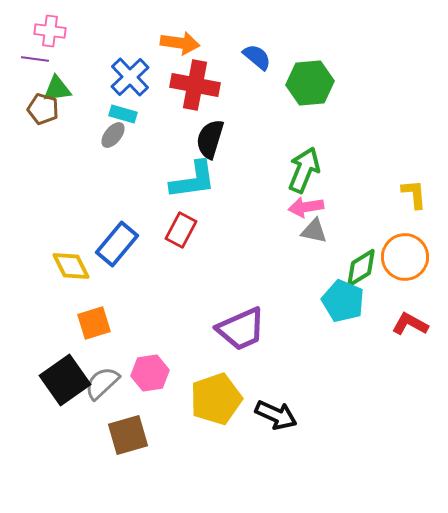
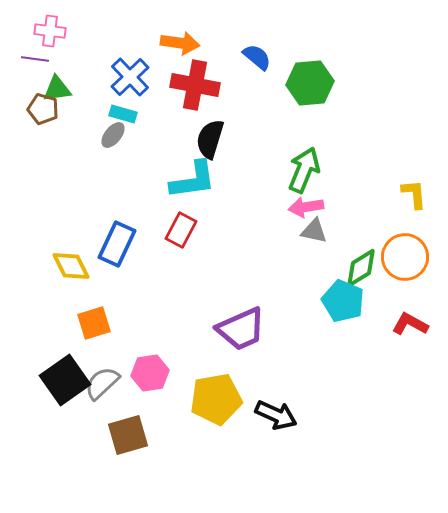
blue rectangle: rotated 15 degrees counterclockwise
yellow pentagon: rotated 9 degrees clockwise
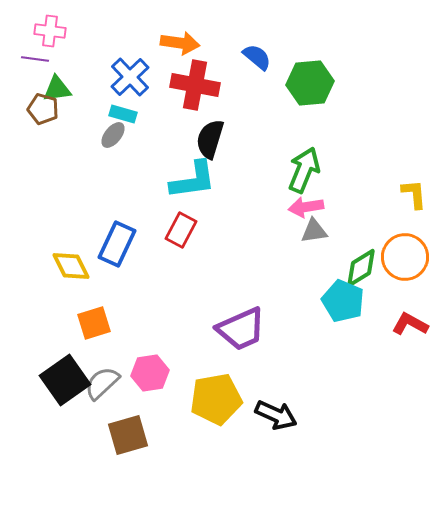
gray triangle: rotated 20 degrees counterclockwise
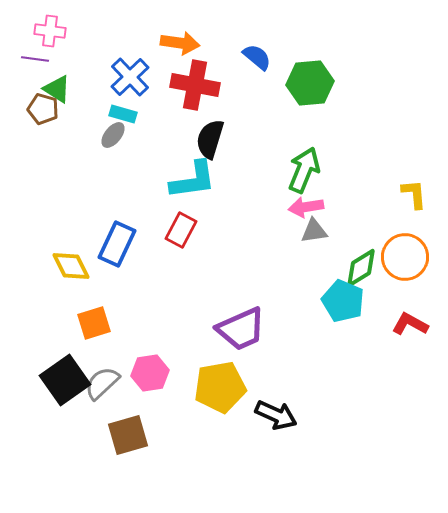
green triangle: rotated 40 degrees clockwise
yellow pentagon: moved 4 px right, 12 px up
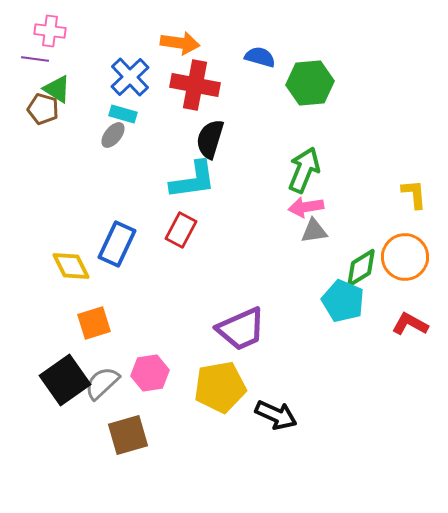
blue semicircle: moved 3 px right; rotated 24 degrees counterclockwise
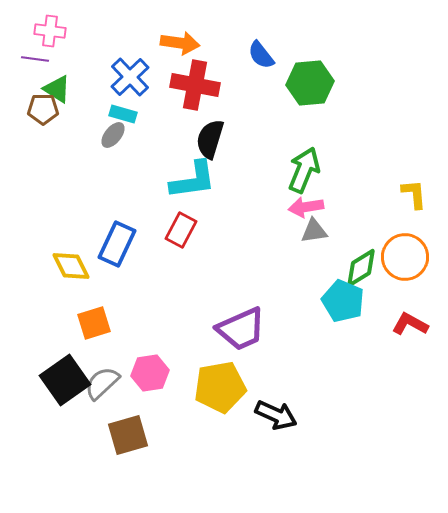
blue semicircle: moved 1 px right, 2 px up; rotated 144 degrees counterclockwise
brown pentagon: rotated 16 degrees counterclockwise
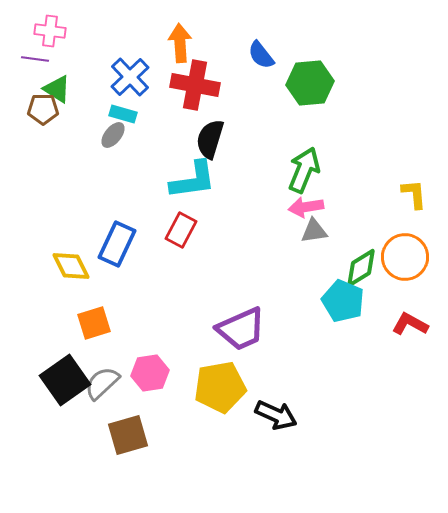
orange arrow: rotated 102 degrees counterclockwise
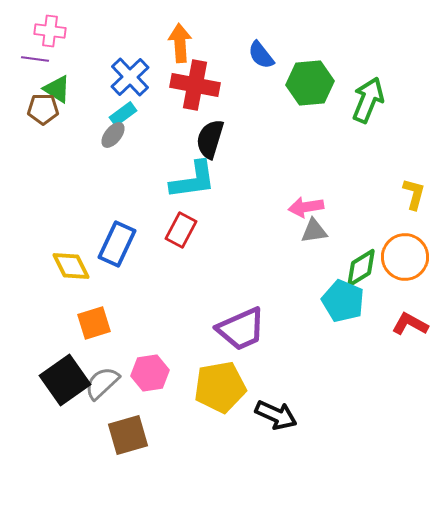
cyan rectangle: rotated 52 degrees counterclockwise
green arrow: moved 64 px right, 70 px up
yellow L-shape: rotated 20 degrees clockwise
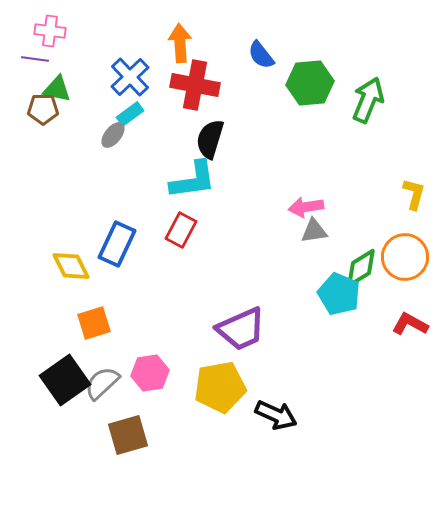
green triangle: rotated 20 degrees counterclockwise
cyan rectangle: moved 7 px right
cyan pentagon: moved 4 px left, 7 px up
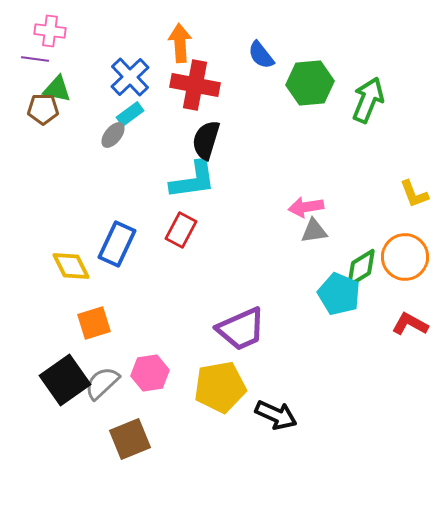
black semicircle: moved 4 px left, 1 px down
yellow L-shape: rotated 144 degrees clockwise
brown square: moved 2 px right, 4 px down; rotated 6 degrees counterclockwise
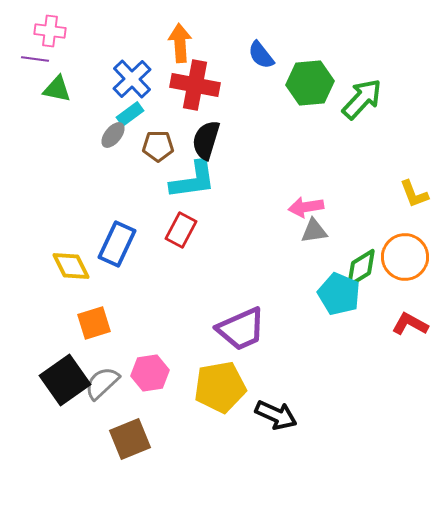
blue cross: moved 2 px right, 2 px down
green arrow: moved 6 px left, 1 px up; rotated 21 degrees clockwise
brown pentagon: moved 115 px right, 37 px down
